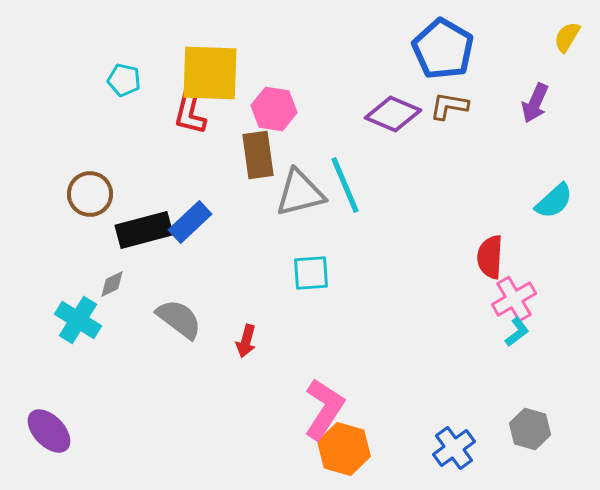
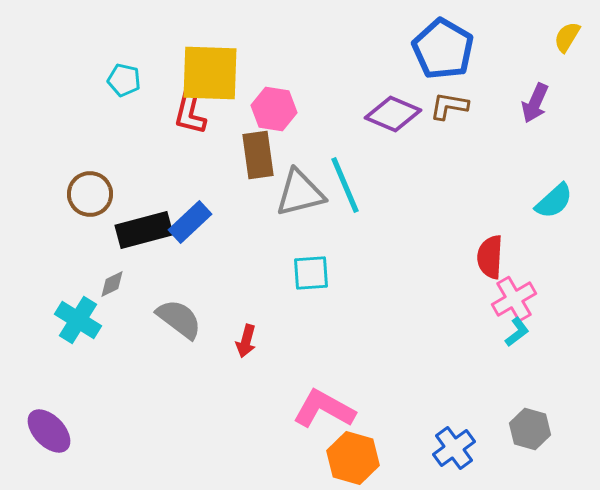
pink L-shape: rotated 94 degrees counterclockwise
orange hexagon: moved 9 px right, 9 px down
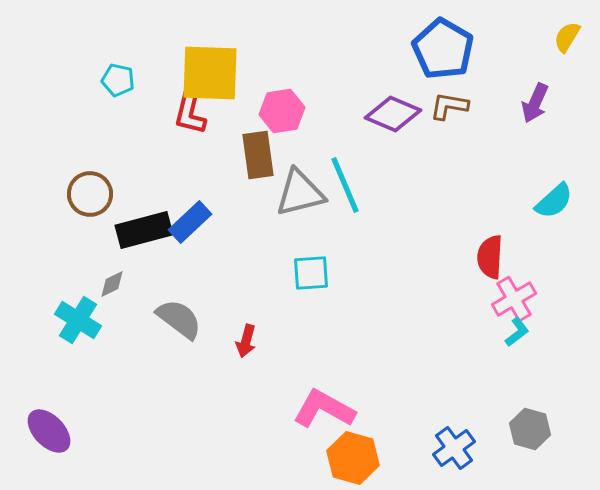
cyan pentagon: moved 6 px left
pink hexagon: moved 8 px right, 2 px down; rotated 18 degrees counterclockwise
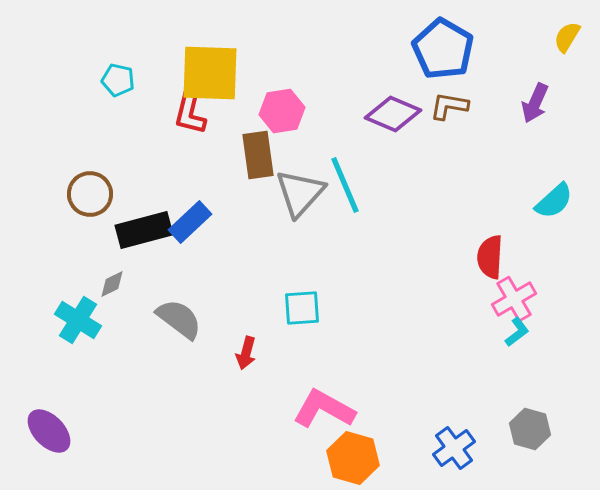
gray triangle: rotated 34 degrees counterclockwise
cyan square: moved 9 px left, 35 px down
red arrow: moved 12 px down
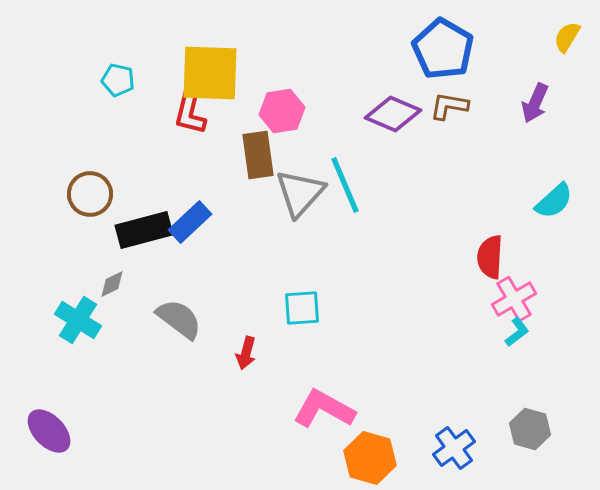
orange hexagon: moved 17 px right
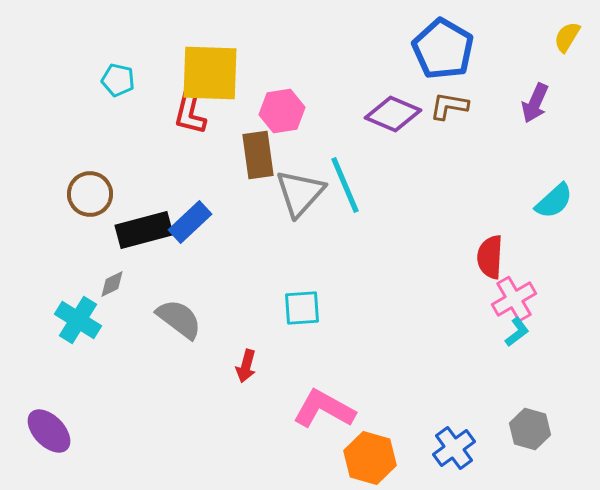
red arrow: moved 13 px down
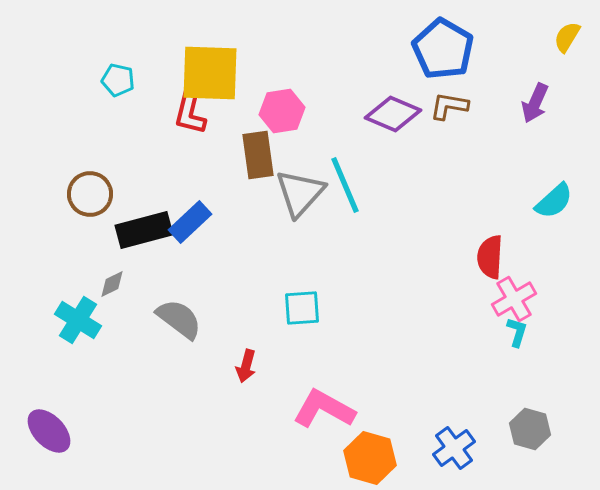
cyan L-shape: rotated 36 degrees counterclockwise
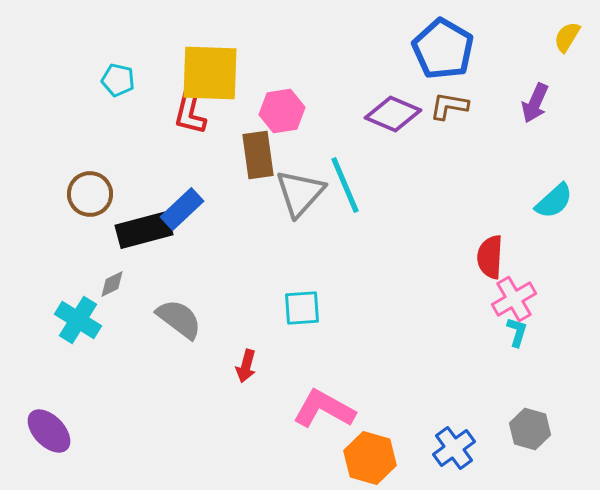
blue rectangle: moved 8 px left, 13 px up
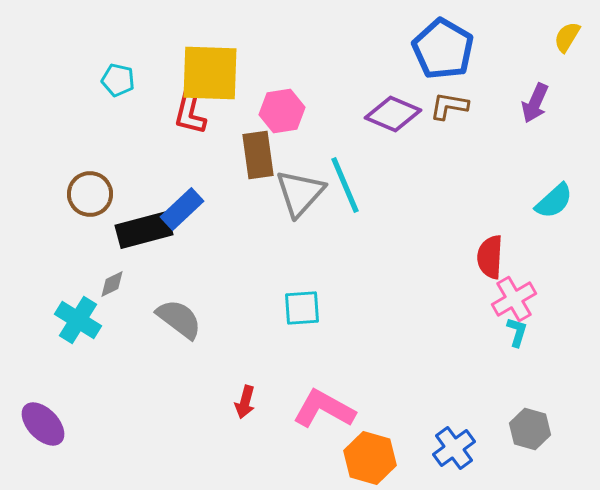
red arrow: moved 1 px left, 36 px down
purple ellipse: moved 6 px left, 7 px up
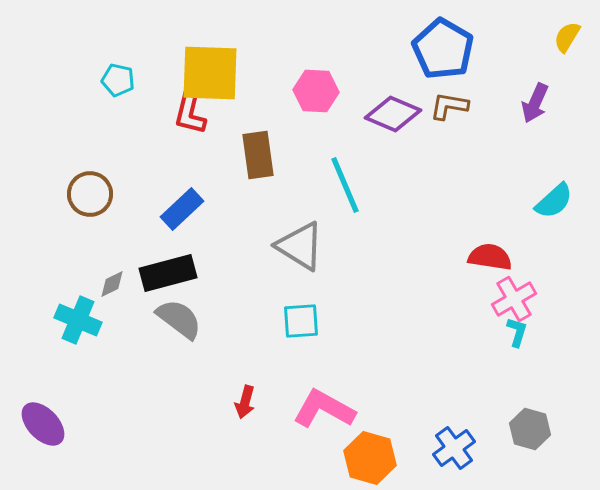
pink hexagon: moved 34 px right, 20 px up; rotated 12 degrees clockwise
gray triangle: moved 53 px down; rotated 40 degrees counterclockwise
black rectangle: moved 24 px right, 43 px down
red semicircle: rotated 96 degrees clockwise
cyan square: moved 1 px left, 13 px down
cyan cross: rotated 9 degrees counterclockwise
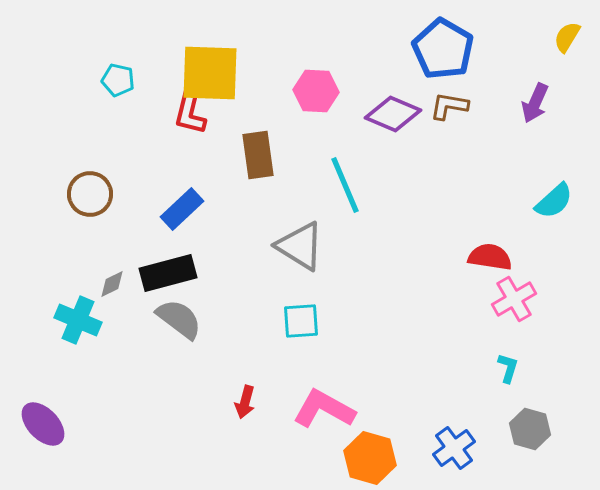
cyan L-shape: moved 9 px left, 36 px down
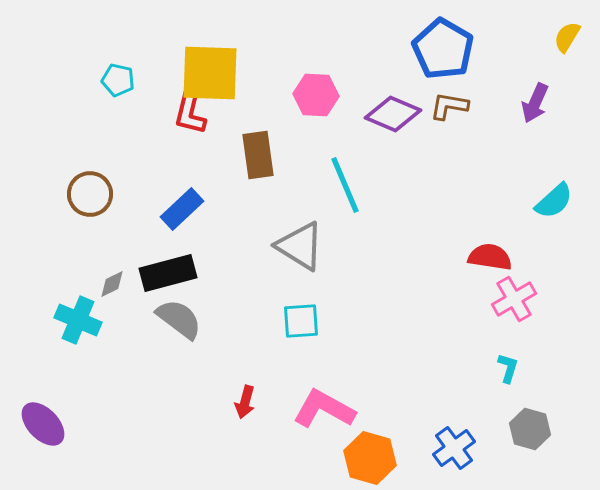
pink hexagon: moved 4 px down
